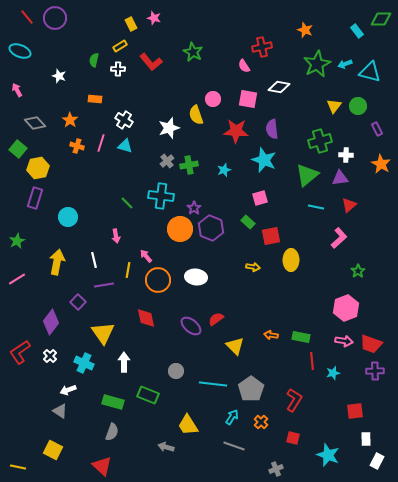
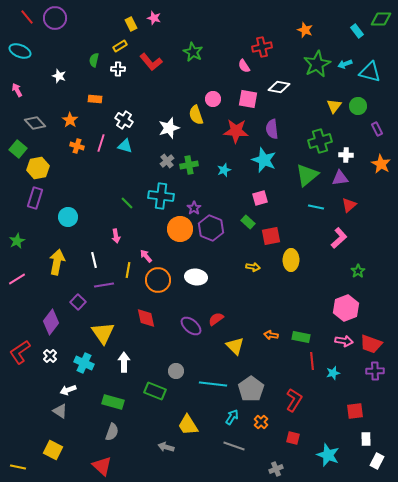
green rectangle at (148, 395): moved 7 px right, 4 px up
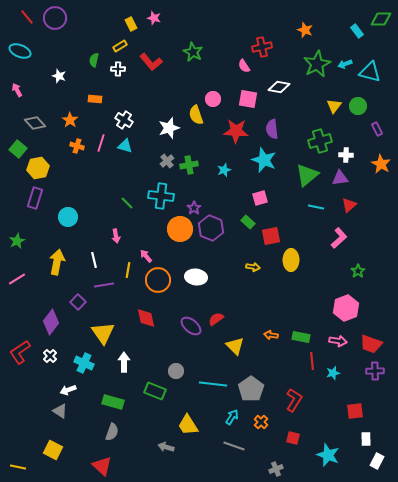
pink arrow at (344, 341): moved 6 px left
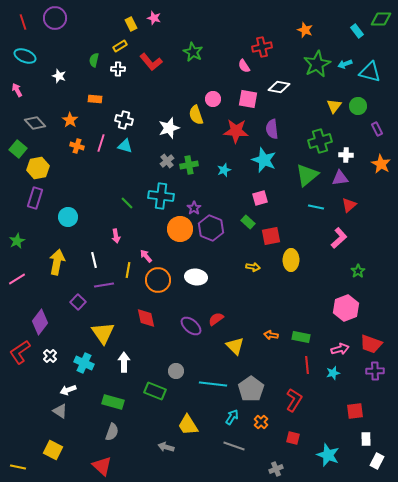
red line at (27, 17): moved 4 px left, 5 px down; rotated 21 degrees clockwise
cyan ellipse at (20, 51): moved 5 px right, 5 px down
white cross at (124, 120): rotated 18 degrees counterclockwise
purple diamond at (51, 322): moved 11 px left
pink arrow at (338, 341): moved 2 px right, 8 px down; rotated 24 degrees counterclockwise
red line at (312, 361): moved 5 px left, 4 px down
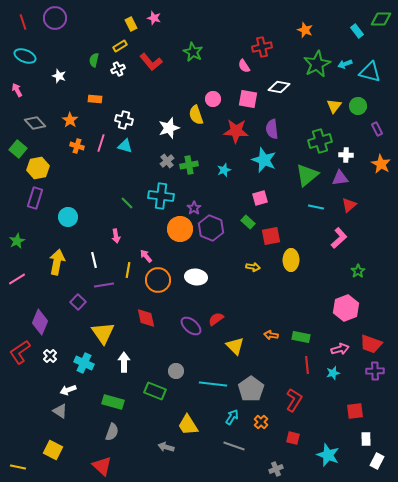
white cross at (118, 69): rotated 24 degrees counterclockwise
purple diamond at (40, 322): rotated 15 degrees counterclockwise
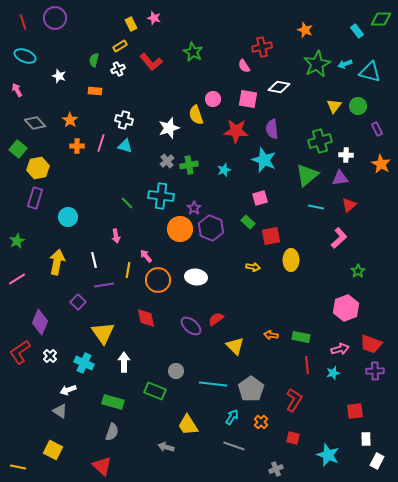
orange rectangle at (95, 99): moved 8 px up
orange cross at (77, 146): rotated 16 degrees counterclockwise
